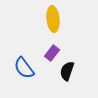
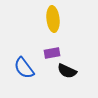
purple rectangle: rotated 42 degrees clockwise
black semicircle: rotated 84 degrees counterclockwise
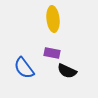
purple rectangle: rotated 21 degrees clockwise
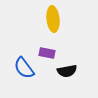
purple rectangle: moved 5 px left
black semicircle: rotated 36 degrees counterclockwise
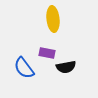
black semicircle: moved 1 px left, 4 px up
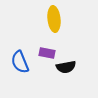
yellow ellipse: moved 1 px right
blue semicircle: moved 4 px left, 6 px up; rotated 15 degrees clockwise
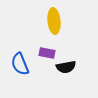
yellow ellipse: moved 2 px down
blue semicircle: moved 2 px down
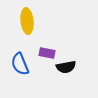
yellow ellipse: moved 27 px left
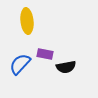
purple rectangle: moved 2 px left, 1 px down
blue semicircle: rotated 65 degrees clockwise
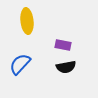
purple rectangle: moved 18 px right, 9 px up
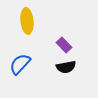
purple rectangle: moved 1 px right; rotated 35 degrees clockwise
